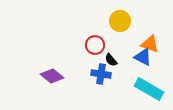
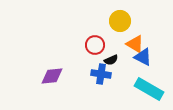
orange triangle: moved 15 px left; rotated 12 degrees clockwise
black semicircle: rotated 72 degrees counterclockwise
purple diamond: rotated 45 degrees counterclockwise
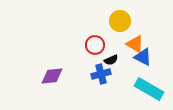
blue cross: rotated 24 degrees counterclockwise
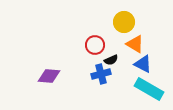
yellow circle: moved 4 px right, 1 px down
blue triangle: moved 7 px down
purple diamond: moved 3 px left; rotated 10 degrees clockwise
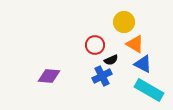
blue cross: moved 1 px right, 2 px down; rotated 12 degrees counterclockwise
cyan rectangle: moved 1 px down
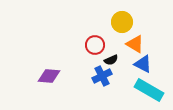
yellow circle: moved 2 px left
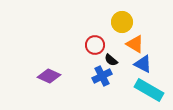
black semicircle: rotated 64 degrees clockwise
purple diamond: rotated 20 degrees clockwise
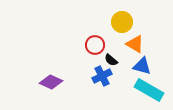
blue triangle: moved 1 px left, 2 px down; rotated 12 degrees counterclockwise
purple diamond: moved 2 px right, 6 px down
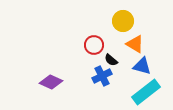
yellow circle: moved 1 px right, 1 px up
red circle: moved 1 px left
cyan rectangle: moved 3 px left, 2 px down; rotated 68 degrees counterclockwise
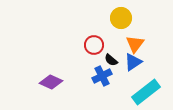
yellow circle: moved 2 px left, 3 px up
orange triangle: rotated 36 degrees clockwise
blue triangle: moved 9 px left, 4 px up; rotated 48 degrees counterclockwise
